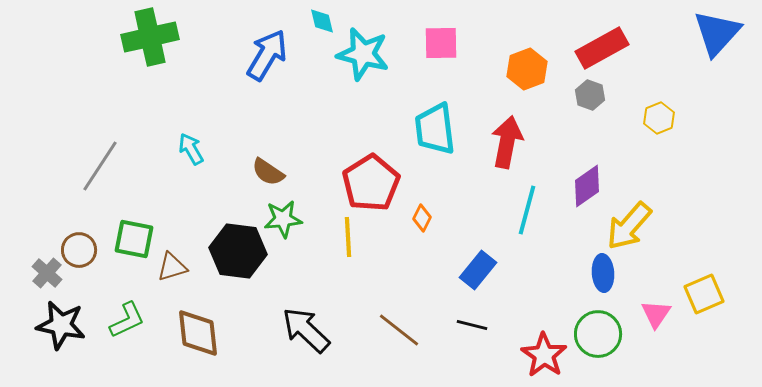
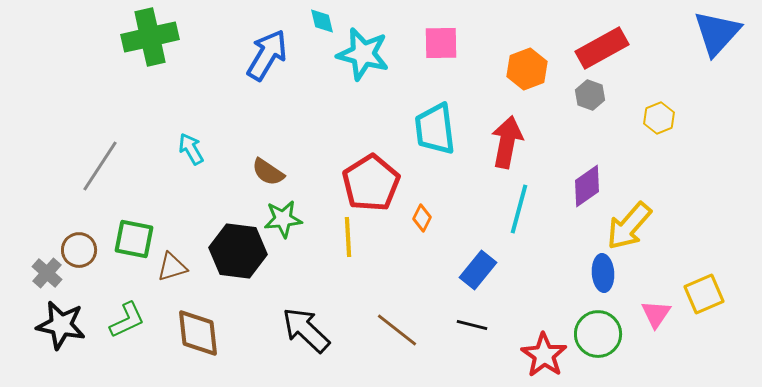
cyan line: moved 8 px left, 1 px up
brown line: moved 2 px left
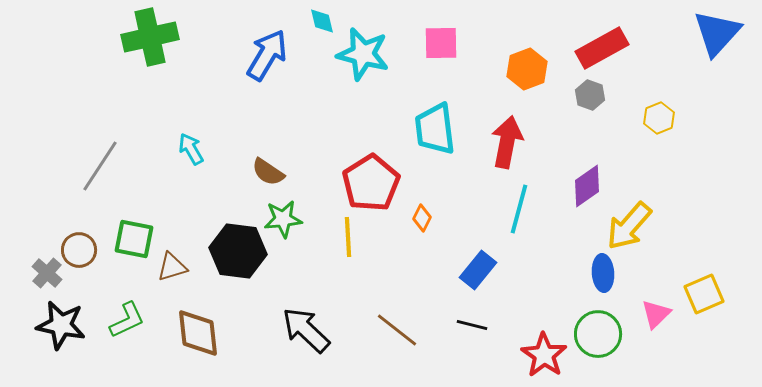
pink triangle: rotated 12 degrees clockwise
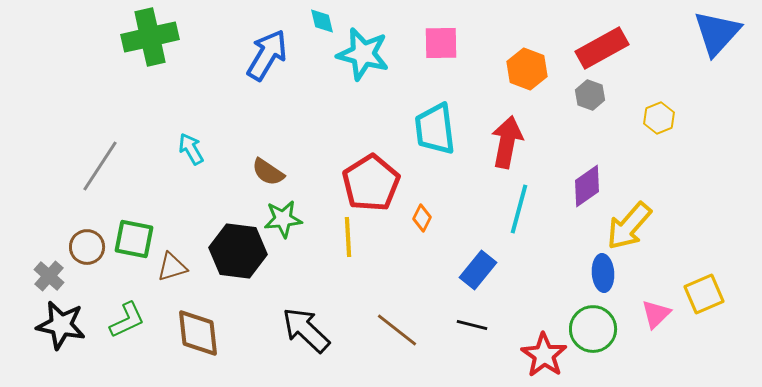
orange hexagon: rotated 18 degrees counterclockwise
brown circle: moved 8 px right, 3 px up
gray cross: moved 2 px right, 3 px down
green circle: moved 5 px left, 5 px up
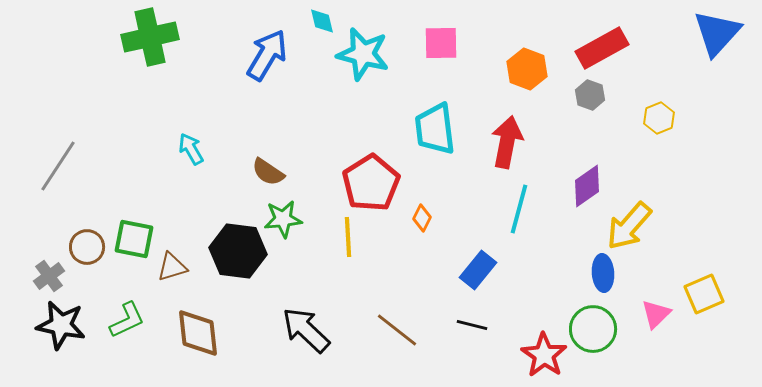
gray line: moved 42 px left
gray cross: rotated 12 degrees clockwise
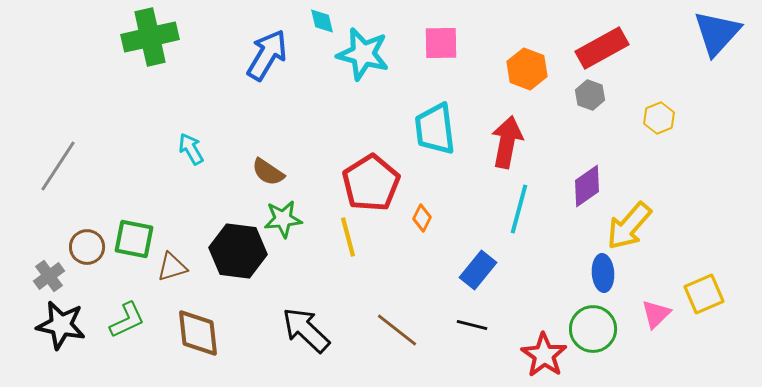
yellow line: rotated 12 degrees counterclockwise
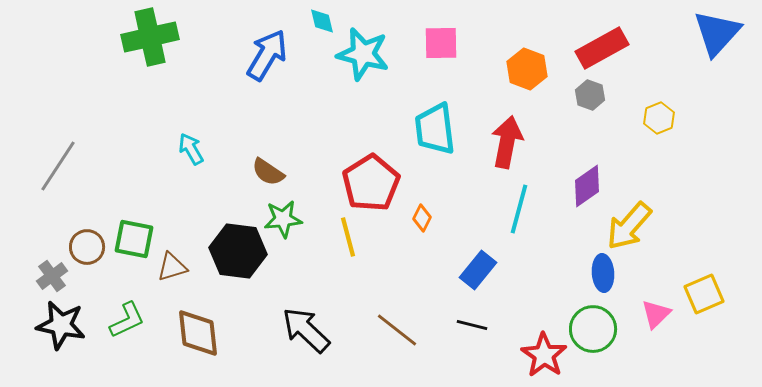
gray cross: moved 3 px right
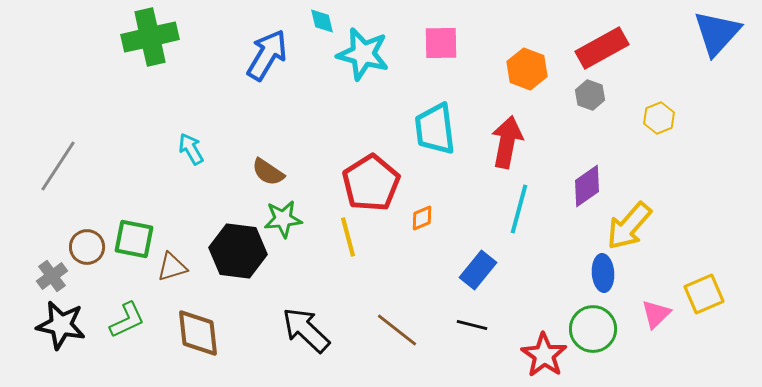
orange diamond: rotated 40 degrees clockwise
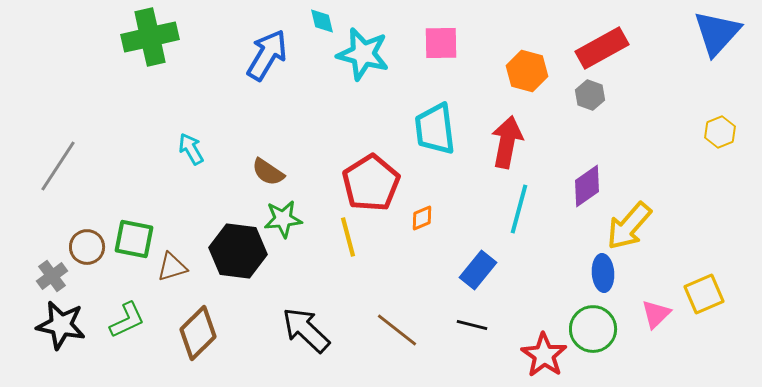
orange hexagon: moved 2 px down; rotated 6 degrees counterclockwise
yellow hexagon: moved 61 px right, 14 px down
brown diamond: rotated 52 degrees clockwise
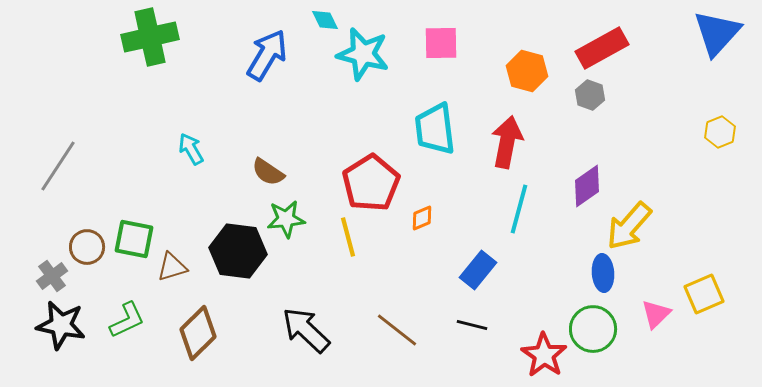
cyan diamond: moved 3 px right, 1 px up; rotated 12 degrees counterclockwise
green star: moved 3 px right
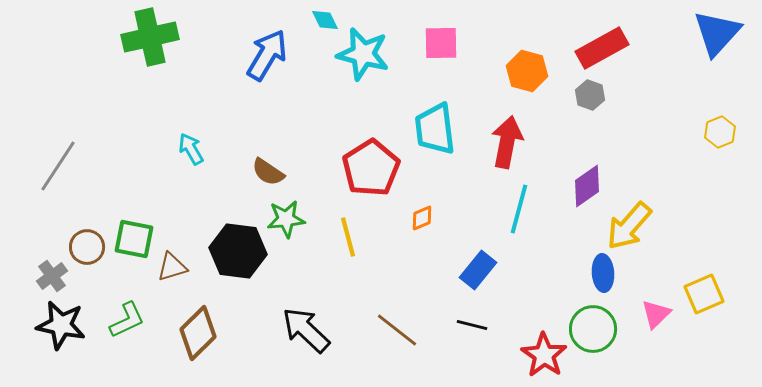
red pentagon: moved 15 px up
